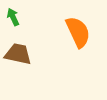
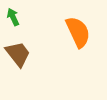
brown trapezoid: rotated 40 degrees clockwise
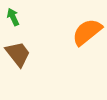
orange semicircle: moved 9 px right; rotated 104 degrees counterclockwise
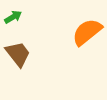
green arrow: rotated 84 degrees clockwise
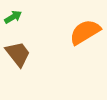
orange semicircle: moved 2 px left; rotated 8 degrees clockwise
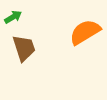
brown trapezoid: moved 6 px right, 6 px up; rotated 20 degrees clockwise
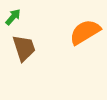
green arrow: rotated 18 degrees counterclockwise
